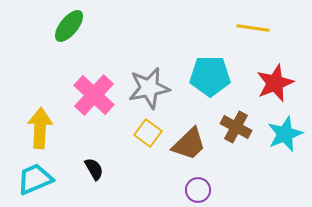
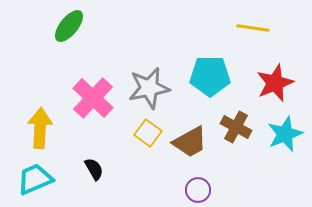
pink cross: moved 1 px left, 3 px down
brown trapezoid: moved 1 px right, 2 px up; rotated 15 degrees clockwise
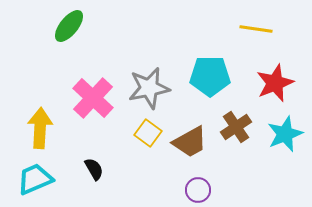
yellow line: moved 3 px right, 1 px down
brown cross: rotated 28 degrees clockwise
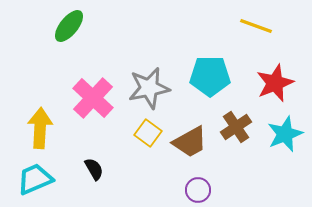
yellow line: moved 3 px up; rotated 12 degrees clockwise
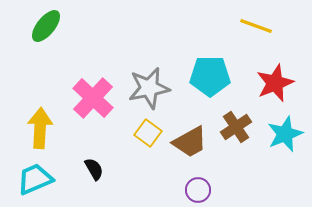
green ellipse: moved 23 px left
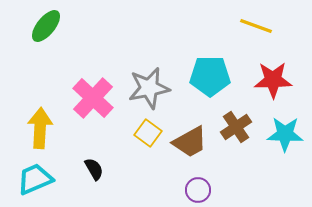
red star: moved 2 px left, 3 px up; rotated 21 degrees clockwise
cyan star: rotated 24 degrees clockwise
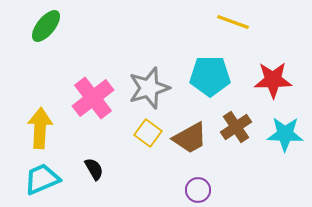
yellow line: moved 23 px left, 4 px up
gray star: rotated 6 degrees counterclockwise
pink cross: rotated 9 degrees clockwise
brown trapezoid: moved 4 px up
cyan trapezoid: moved 7 px right
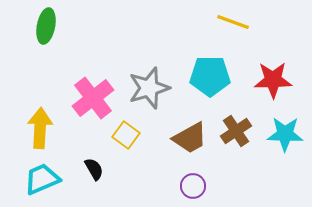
green ellipse: rotated 28 degrees counterclockwise
brown cross: moved 4 px down
yellow square: moved 22 px left, 2 px down
purple circle: moved 5 px left, 4 px up
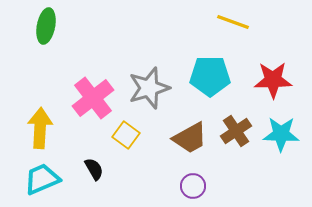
cyan star: moved 4 px left
